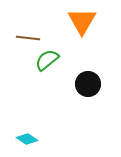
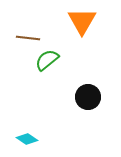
black circle: moved 13 px down
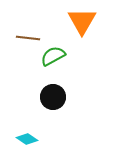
green semicircle: moved 6 px right, 4 px up; rotated 10 degrees clockwise
black circle: moved 35 px left
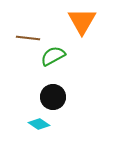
cyan diamond: moved 12 px right, 15 px up
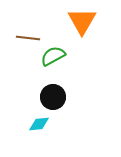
cyan diamond: rotated 40 degrees counterclockwise
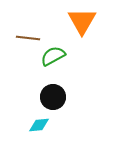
cyan diamond: moved 1 px down
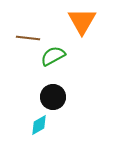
cyan diamond: rotated 25 degrees counterclockwise
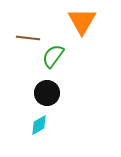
green semicircle: rotated 25 degrees counterclockwise
black circle: moved 6 px left, 4 px up
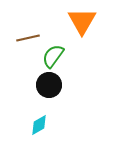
brown line: rotated 20 degrees counterclockwise
black circle: moved 2 px right, 8 px up
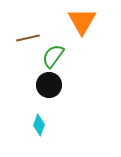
cyan diamond: rotated 40 degrees counterclockwise
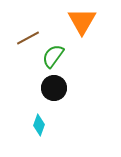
brown line: rotated 15 degrees counterclockwise
black circle: moved 5 px right, 3 px down
